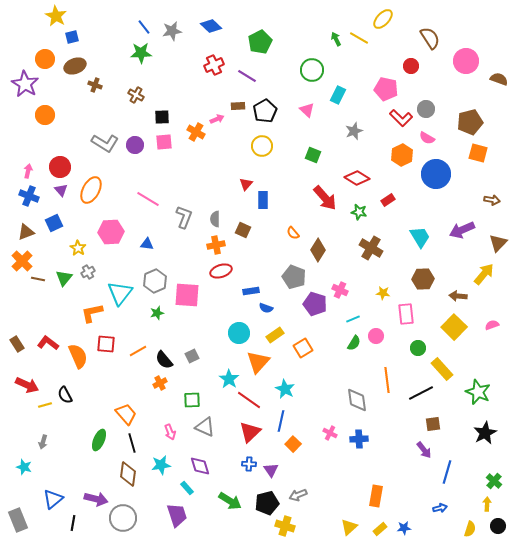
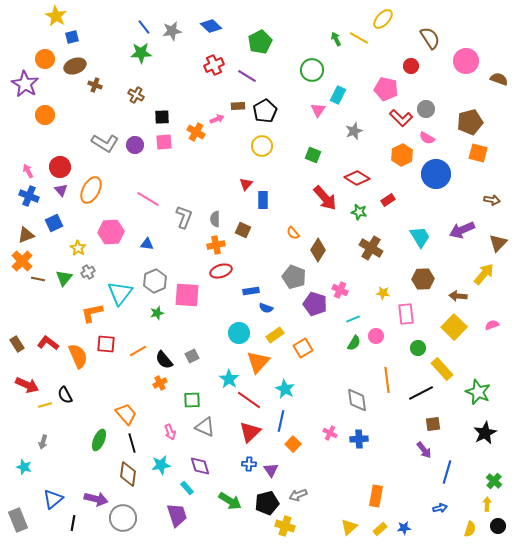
pink triangle at (307, 110): moved 11 px right; rotated 21 degrees clockwise
pink arrow at (28, 171): rotated 40 degrees counterclockwise
brown triangle at (26, 232): moved 3 px down
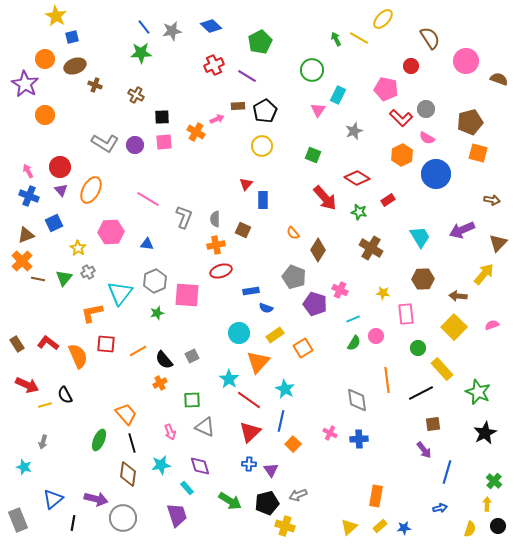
yellow rectangle at (380, 529): moved 3 px up
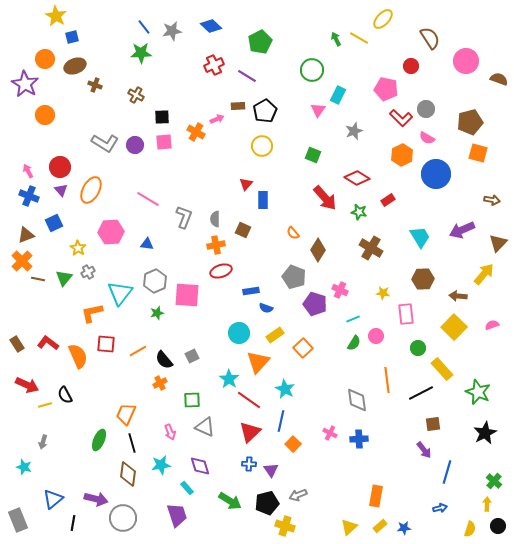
orange square at (303, 348): rotated 12 degrees counterclockwise
orange trapezoid at (126, 414): rotated 115 degrees counterclockwise
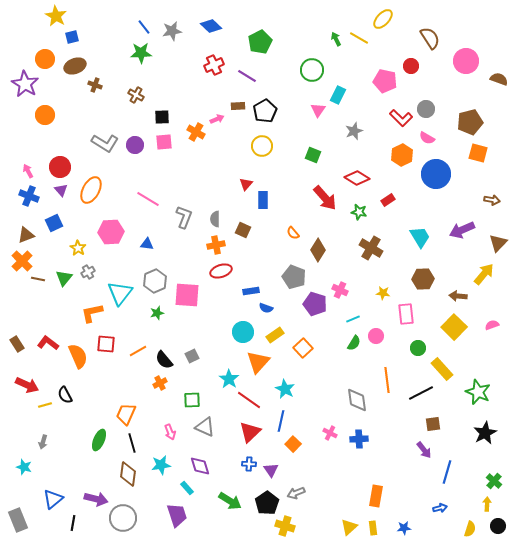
pink pentagon at (386, 89): moved 1 px left, 8 px up
cyan circle at (239, 333): moved 4 px right, 1 px up
gray arrow at (298, 495): moved 2 px left, 2 px up
black pentagon at (267, 503): rotated 20 degrees counterclockwise
yellow rectangle at (380, 526): moved 7 px left, 2 px down; rotated 56 degrees counterclockwise
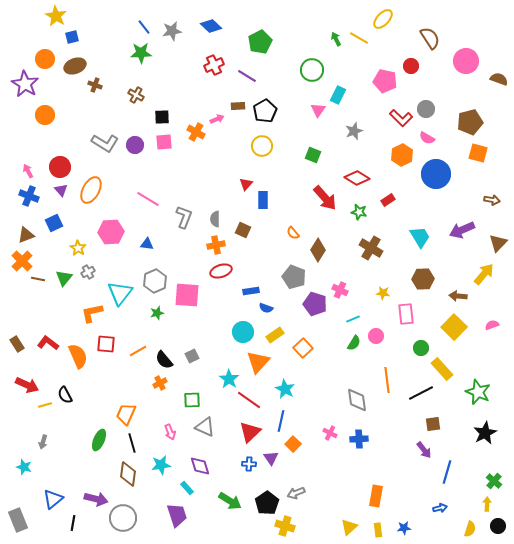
green circle at (418, 348): moved 3 px right
purple triangle at (271, 470): moved 12 px up
yellow rectangle at (373, 528): moved 5 px right, 2 px down
